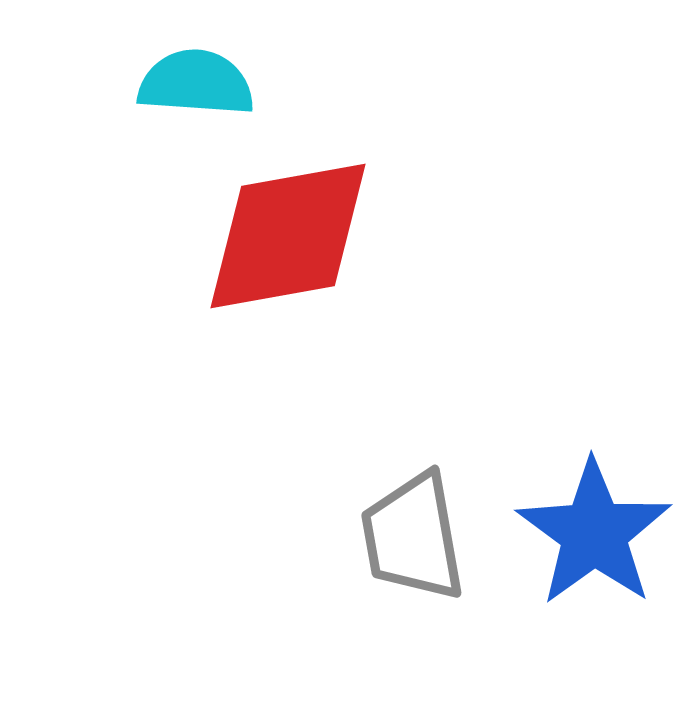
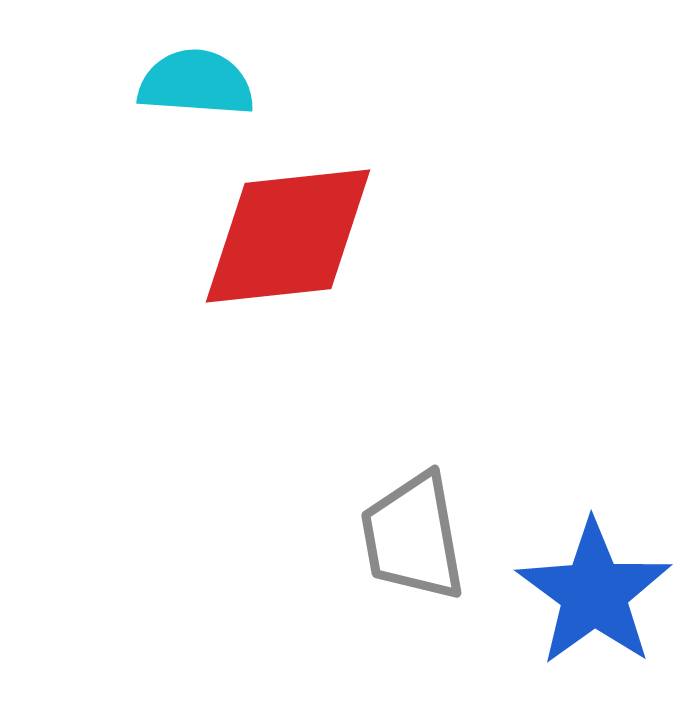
red diamond: rotated 4 degrees clockwise
blue star: moved 60 px down
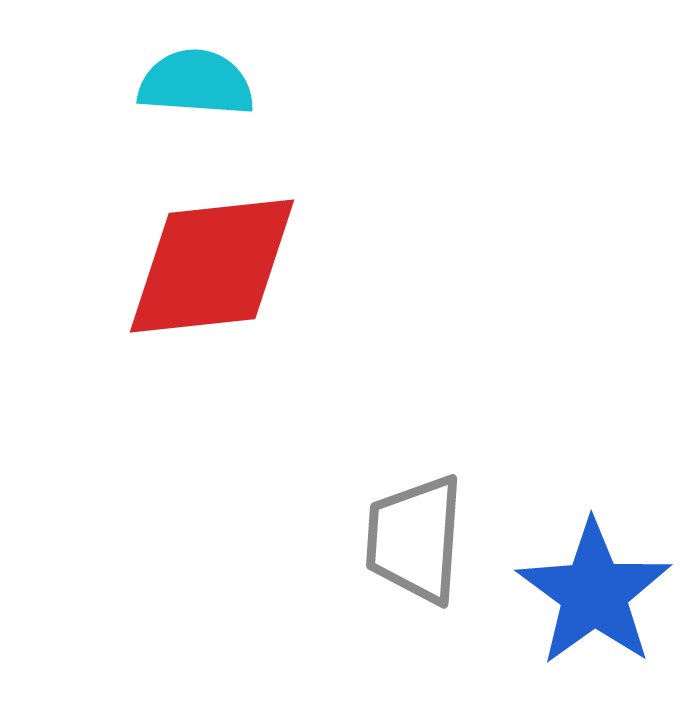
red diamond: moved 76 px left, 30 px down
gray trapezoid: moved 2 px right, 2 px down; rotated 14 degrees clockwise
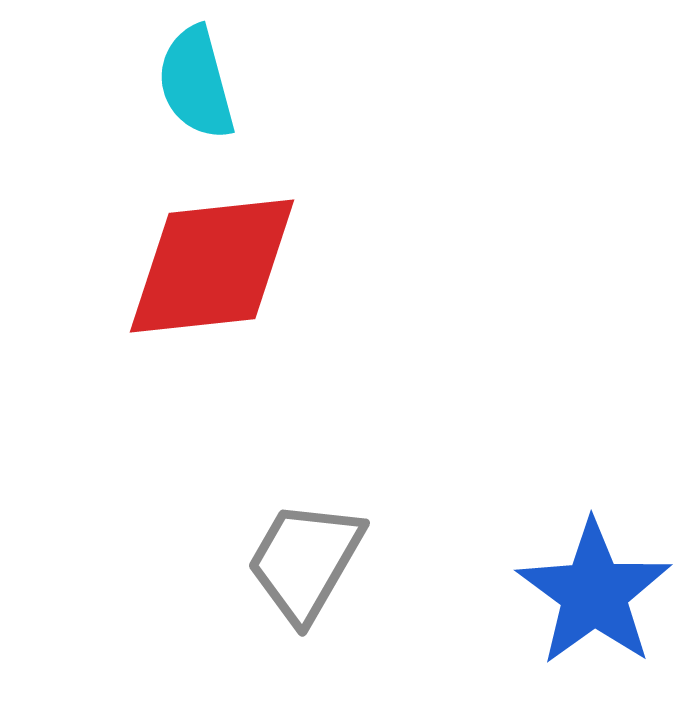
cyan semicircle: rotated 109 degrees counterclockwise
gray trapezoid: moved 110 px left, 22 px down; rotated 26 degrees clockwise
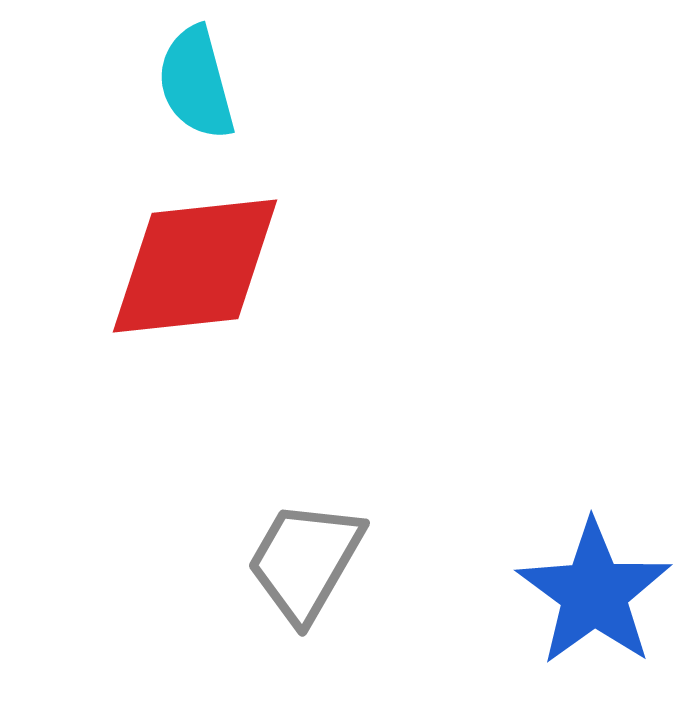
red diamond: moved 17 px left
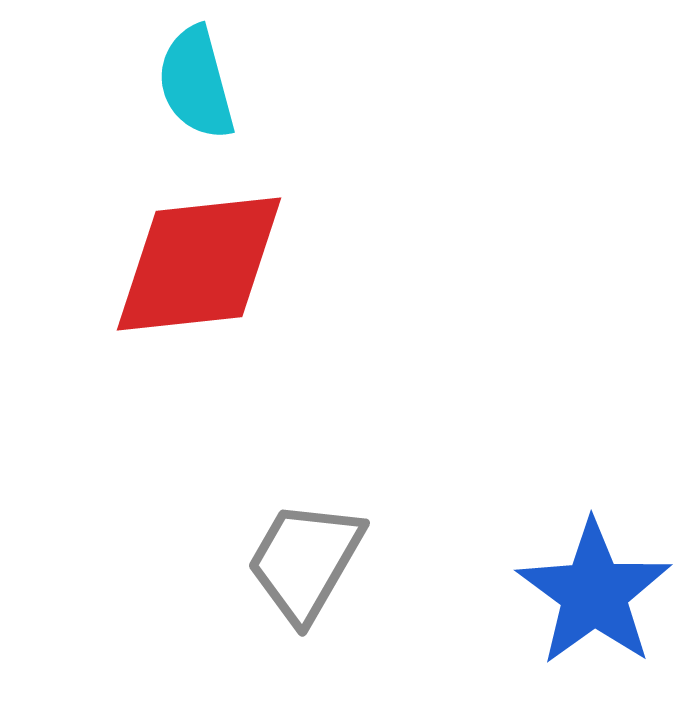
red diamond: moved 4 px right, 2 px up
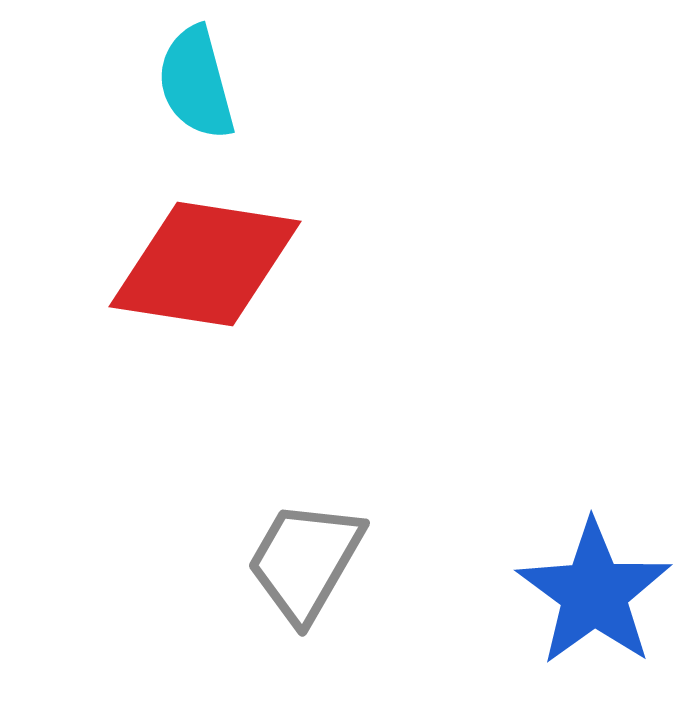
red diamond: moved 6 px right; rotated 15 degrees clockwise
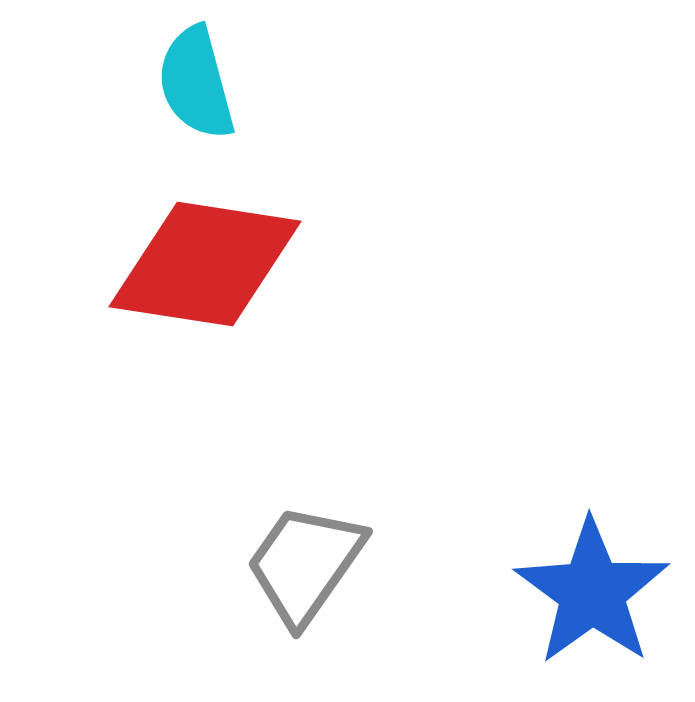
gray trapezoid: moved 3 px down; rotated 5 degrees clockwise
blue star: moved 2 px left, 1 px up
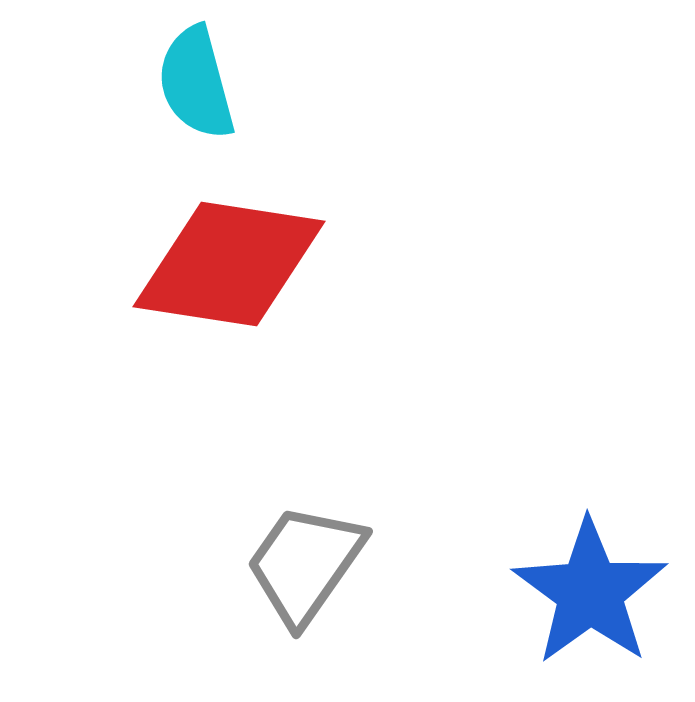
red diamond: moved 24 px right
blue star: moved 2 px left
